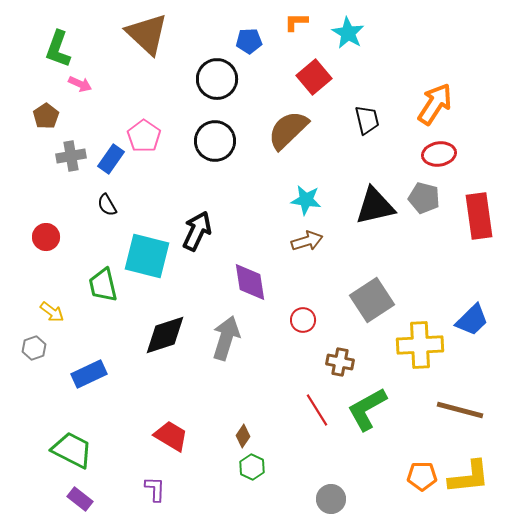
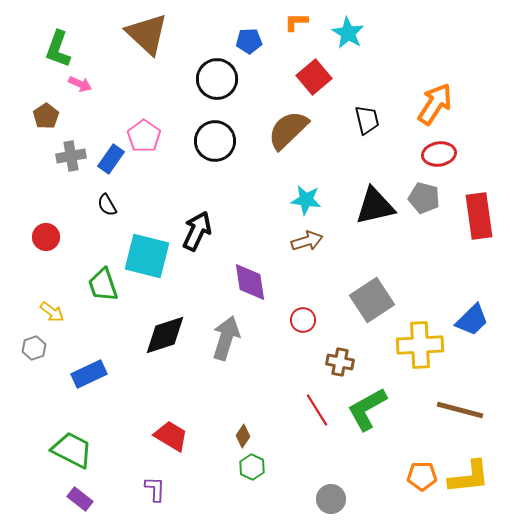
green trapezoid at (103, 285): rotated 6 degrees counterclockwise
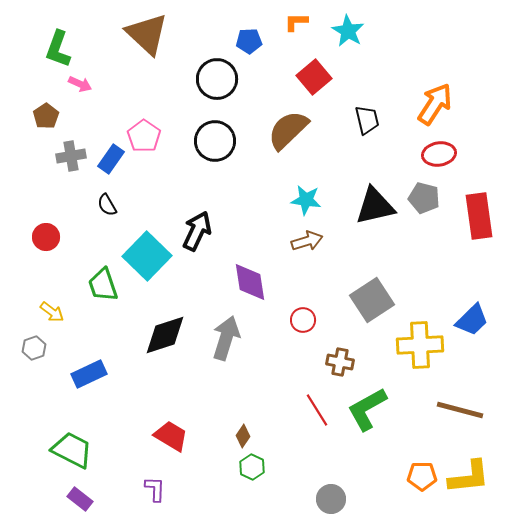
cyan star at (348, 33): moved 2 px up
cyan square at (147, 256): rotated 30 degrees clockwise
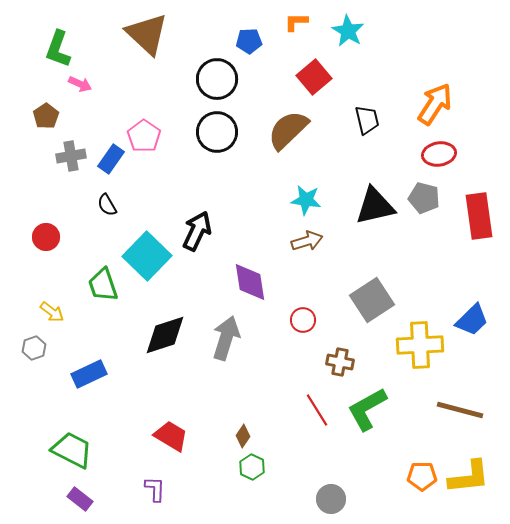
black circle at (215, 141): moved 2 px right, 9 px up
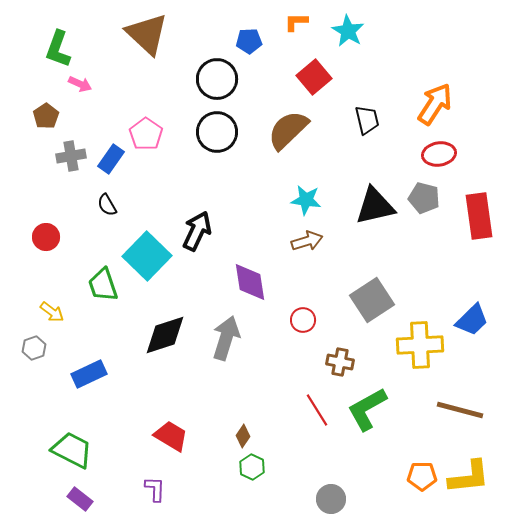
pink pentagon at (144, 136): moved 2 px right, 2 px up
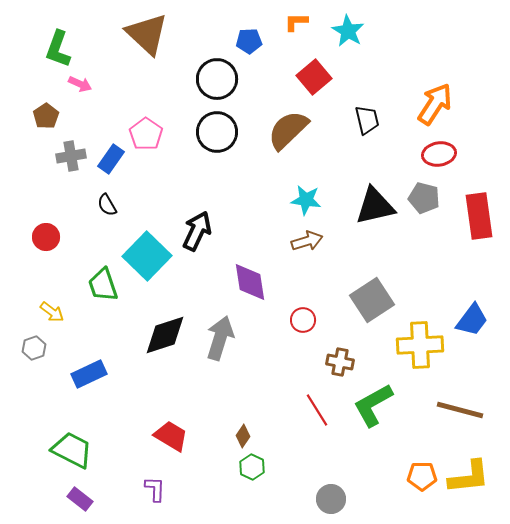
blue trapezoid at (472, 320): rotated 9 degrees counterclockwise
gray arrow at (226, 338): moved 6 px left
green L-shape at (367, 409): moved 6 px right, 4 px up
